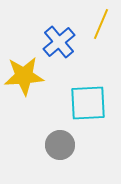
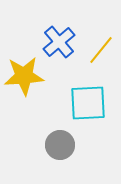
yellow line: moved 26 px down; rotated 16 degrees clockwise
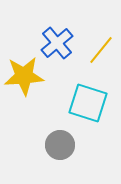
blue cross: moved 2 px left, 1 px down
cyan square: rotated 21 degrees clockwise
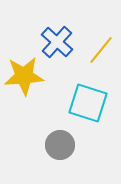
blue cross: moved 1 px up; rotated 8 degrees counterclockwise
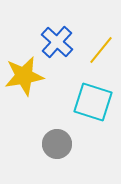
yellow star: rotated 6 degrees counterclockwise
cyan square: moved 5 px right, 1 px up
gray circle: moved 3 px left, 1 px up
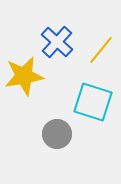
gray circle: moved 10 px up
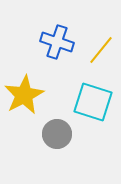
blue cross: rotated 24 degrees counterclockwise
yellow star: moved 19 px down; rotated 18 degrees counterclockwise
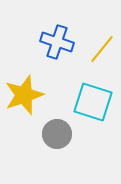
yellow line: moved 1 px right, 1 px up
yellow star: rotated 9 degrees clockwise
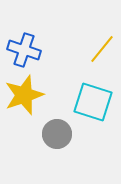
blue cross: moved 33 px left, 8 px down
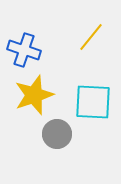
yellow line: moved 11 px left, 12 px up
yellow star: moved 10 px right
cyan square: rotated 15 degrees counterclockwise
